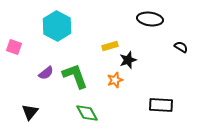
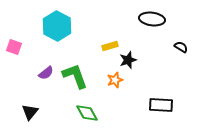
black ellipse: moved 2 px right
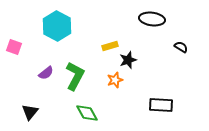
green L-shape: rotated 48 degrees clockwise
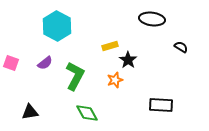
pink square: moved 3 px left, 16 px down
black star: rotated 18 degrees counterclockwise
purple semicircle: moved 1 px left, 10 px up
black triangle: rotated 42 degrees clockwise
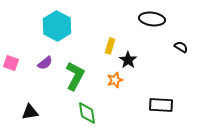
yellow rectangle: rotated 56 degrees counterclockwise
green diamond: rotated 20 degrees clockwise
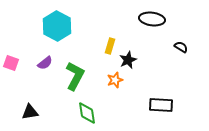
black star: rotated 12 degrees clockwise
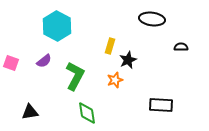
black semicircle: rotated 32 degrees counterclockwise
purple semicircle: moved 1 px left, 2 px up
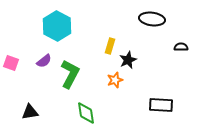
green L-shape: moved 5 px left, 2 px up
green diamond: moved 1 px left
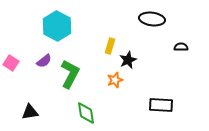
pink square: rotated 14 degrees clockwise
